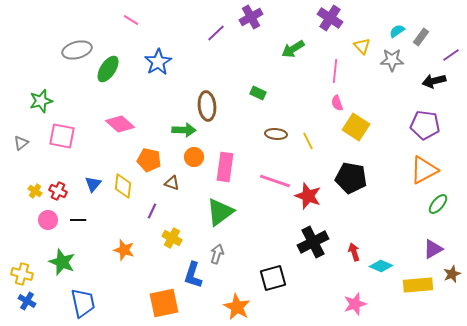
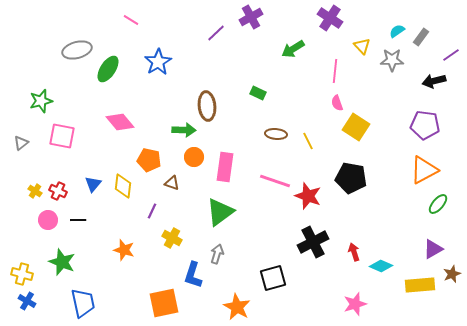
pink diamond at (120, 124): moved 2 px up; rotated 8 degrees clockwise
yellow rectangle at (418, 285): moved 2 px right
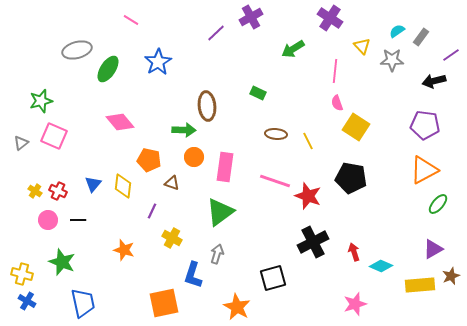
pink square at (62, 136): moved 8 px left; rotated 12 degrees clockwise
brown star at (452, 274): moved 1 px left, 2 px down
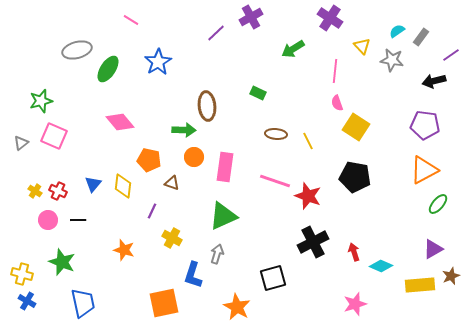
gray star at (392, 60): rotated 10 degrees clockwise
black pentagon at (351, 178): moved 4 px right, 1 px up
green triangle at (220, 212): moved 3 px right, 4 px down; rotated 12 degrees clockwise
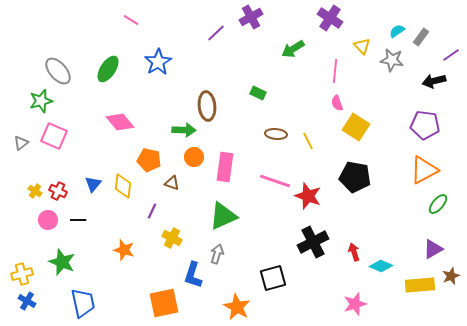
gray ellipse at (77, 50): moved 19 px left, 21 px down; rotated 64 degrees clockwise
yellow cross at (22, 274): rotated 30 degrees counterclockwise
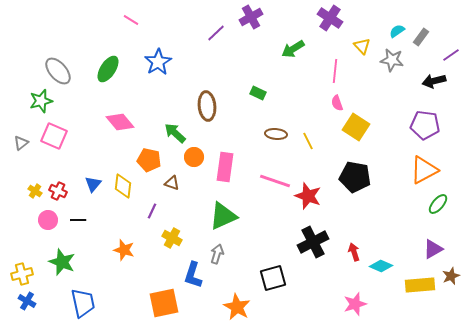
green arrow at (184, 130): moved 9 px left, 3 px down; rotated 140 degrees counterclockwise
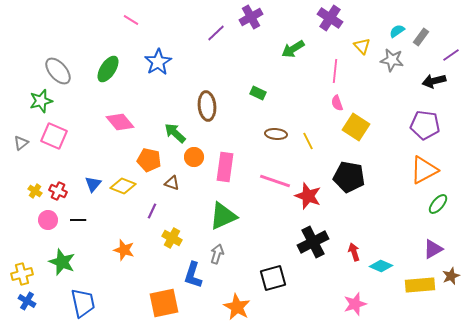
black pentagon at (355, 177): moved 6 px left
yellow diamond at (123, 186): rotated 75 degrees counterclockwise
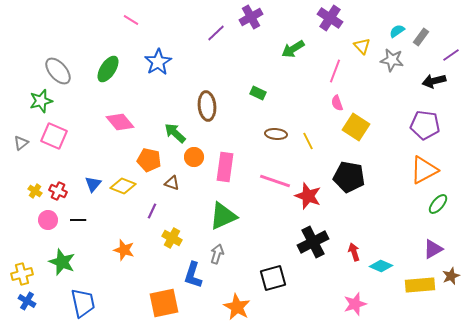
pink line at (335, 71): rotated 15 degrees clockwise
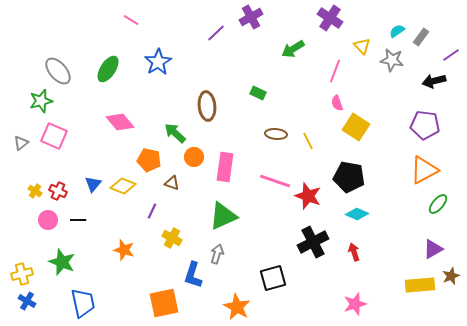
cyan diamond at (381, 266): moved 24 px left, 52 px up
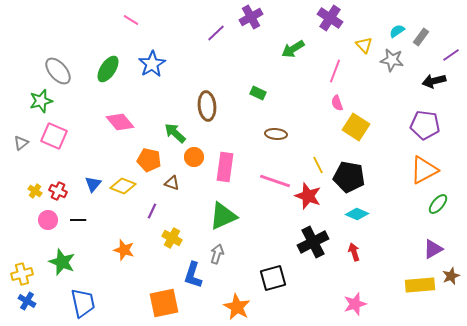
yellow triangle at (362, 46): moved 2 px right, 1 px up
blue star at (158, 62): moved 6 px left, 2 px down
yellow line at (308, 141): moved 10 px right, 24 px down
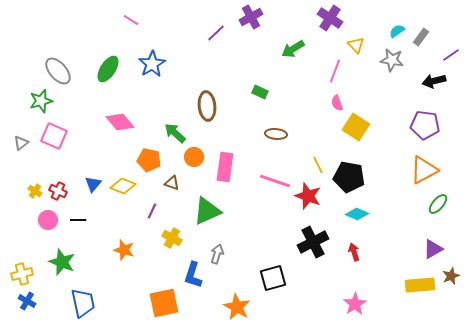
yellow triangle at (364, 45): moved 8 px left
green rectangle at (258, 93): moved 2 px right, 1 px up
green triangle at (223, 216): moved 16 px left, 5 px up
pink star at (355, 304): rotated 15 degrees counterclockwise
